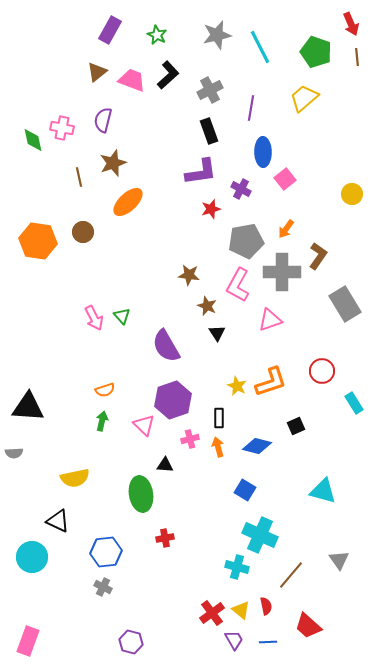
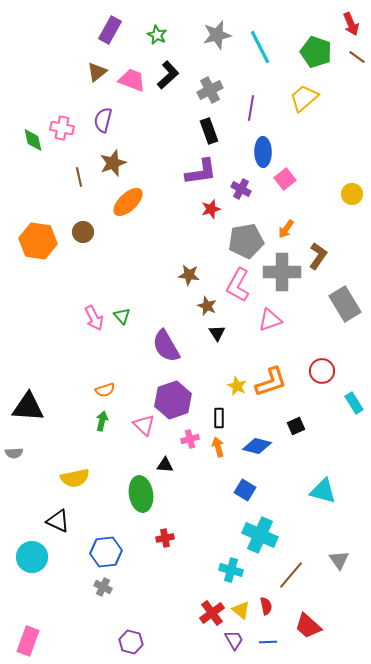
brown line at (357, 57): rotated 48 degrees counterclockwise
cyan cross at (237, 567): moved 6 px left, 3 px down
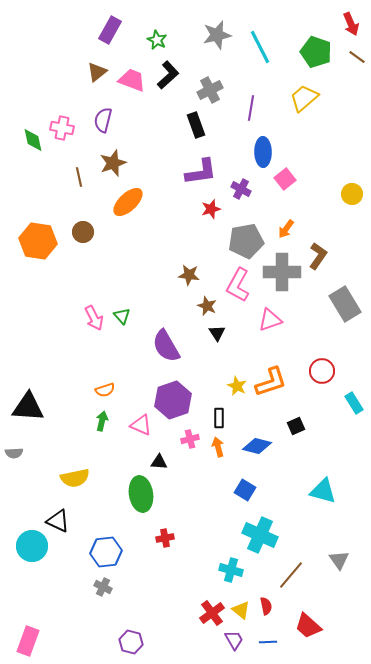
green star at (157, 35): moved 5 px down
black rectangle at (209, 131): moved 13 px left, 6 px up
pink triangle at (144, 425): moved 3 px left; rotated 20 degrees counterclockwise
black triangle at (165, 465): moved 6 px left, 3 px up
cyan circle at (32, 557): moved 11 px up
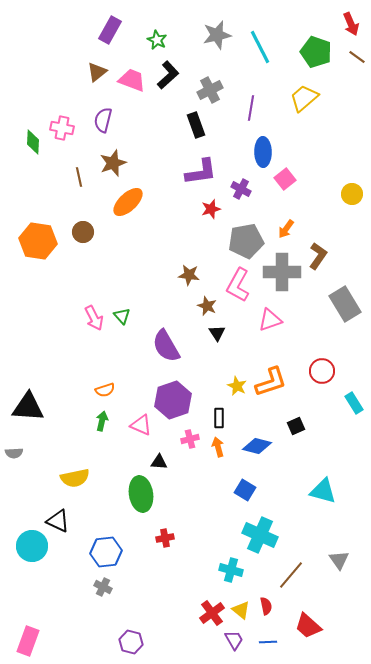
green diamond at (33, 140): moved 2 px down; rotated 15 degrees clockwise
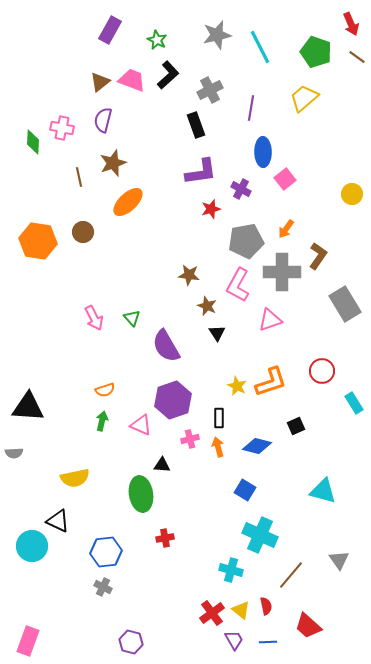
brown triangle at (97, 72): moved 3 px right, 10 px down
green triangle at (122, 316): moved 10 px right, 2 px down
black triangle at (159, 462): moved 3 px right, 3 px down
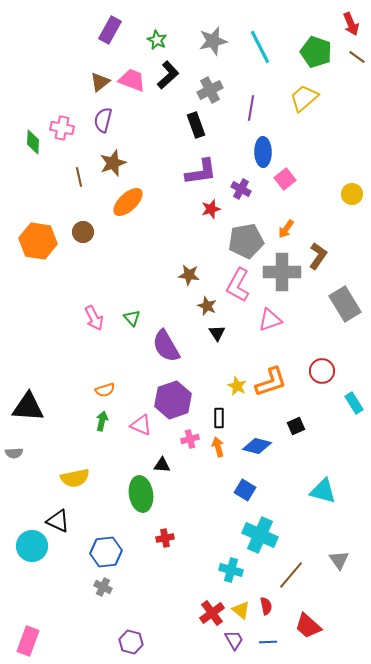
gray star at (217, 35): moved 4 px left, 6 px down
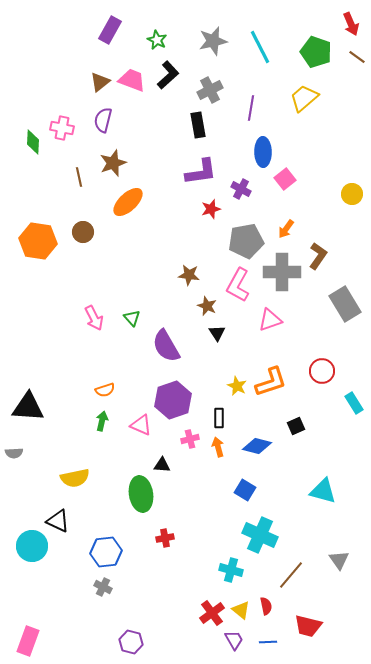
black rectangle at (196, 125): moved 2 px right; rotated 10 degrees clockwise
red trapezoid at (308, 626): rotated 28 degrees counterclockwise
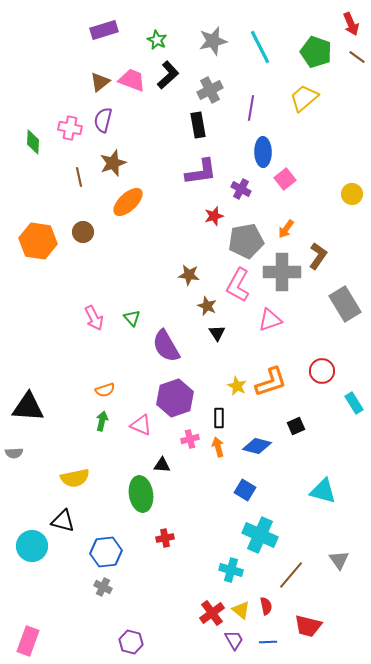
purple rectangle at (110, 30): moved 6 px left; rotated 44 degrees clockwise
pink cross at (62, 128): moved 8 px right
red star at (211, 209): moved 3 px right, 7 px down
purple hexagon at (173, 400): moved 2 px right, 2 px up
black triangle at (58, 521): moved 5 px right; rotated 10 degrees counterclockwise
